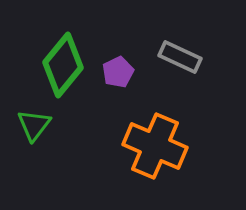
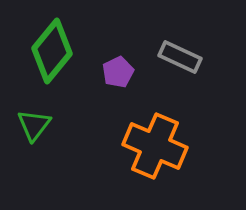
green diamond: moved 11 px left, 14 px up
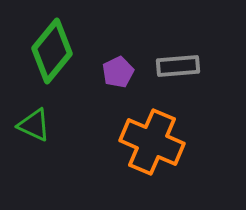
gray rectangle: moved 2 px left, 9 px down; rotated 30 degrees counterclockwise
green triangle: rotated 42 degrees counterclockwise
orange cross: moved 3 px left, 4 px up
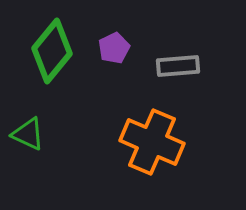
purple pentagon: moved 4 px left, 24 px up
green triangle: moved 6 px left, 9 px down
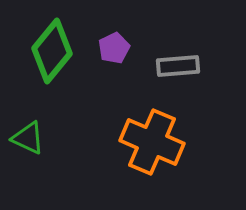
green triangle: moved 4 px down
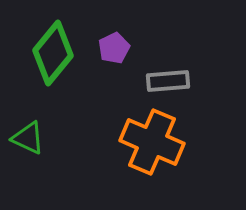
green diamond: moved 1 px right, 2 px down
gray rectangle: moved 10 px left, 15 px down
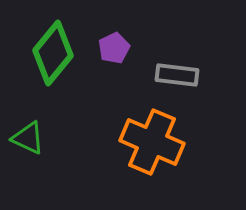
gray rectangle: moved 9 px right, 6 px up; rotated 12 degrees clockwise
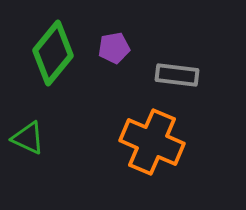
purple pentagon: rotated 16 degrees clockwise
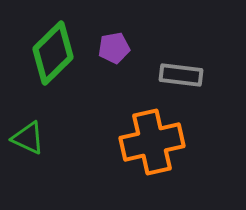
green diamond: rotated 6 degrees clockwise
gray rectangle: moved 4 px right
orange cross: rotated 36 degrees counterclockwise
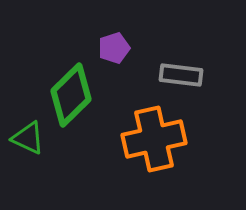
purple pentagon: rotated 8 degrees counterclockwise
green diamond: moved 18 px right, 42 px down
orange cross: moved 2 px right, 3 px up
